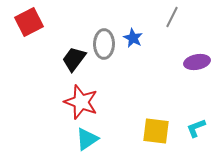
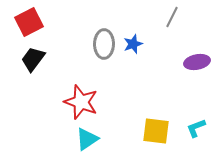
blue star: moved 6 px down; rotated 24 degrees clockwise
black trapezoid: moved 41 px left
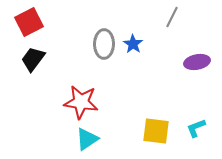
blue star: rotated 18 degrees counterclockwise
red star: rotated 12 degrees counterclockwise
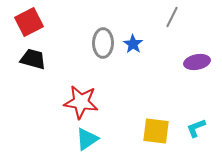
gray ellipse: moved 1 px left, 1 px up
black trapezoid: rotated 68 degrees clockwise
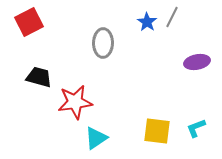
blue star: moved 14 px right, 22 px up
black trapezoid: moved 6 px right, 18 px down
red star: moved 6 px left; rotated 16 degrees counterclockwise
yellow square: moved 1 px right
cyan triangle: moved 9 px right, 1 px up
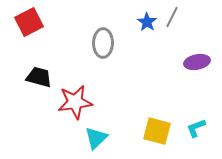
yellow square: rotated 8 degrees clockwise
cyan triangle: rotated 10 degrees counterclockwise
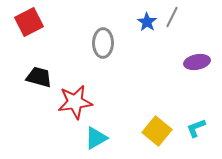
yellow square: rotated 24 degrees clockwise
cyan triangle: rotated 15 degrees clockwise
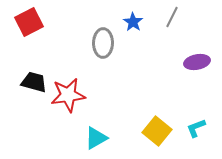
blue star: moved 14 px left
black trapezoid: moved 5 px left, 5 px down
red star: moved 7 px left, 7 px up
